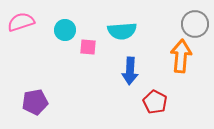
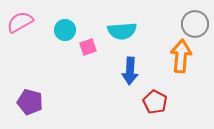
pink semicircle: moved 1 px left; rotated 12 degrees counterclockwise
pink square: rotated 24 degrees counterclockwise
purple pentagon: moved 5 px left; rotated 25 degrees clockwise
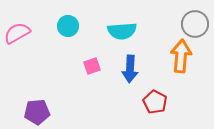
pink semicircle: moved 3 px left, 11 px down
cyan circle: moved 3 px right, 4 px up
pink square: moved 4 px right, 19 px down
blue arrow: moved 2 px up
purple pentagon: moved 7 px right, 10 px down; rotated 20 degrees counterclockwise
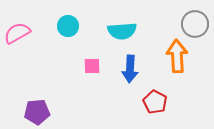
orange arrow: moved 4 px left; rotated 8 degrees counterclockwise
pink square: rotated 18 degrees clockwise
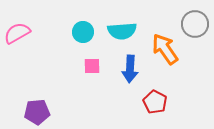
cyan circle: moved 15 px right, 6 px down
orange arrow: moved 12 px left, 7 px up; rotated 32 degrees counterclockwise
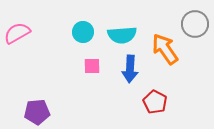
cyan semicircle: moved 4 px down
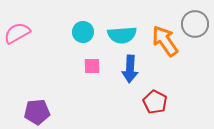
orange arrow: moved 8 px up
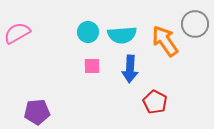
cyan circle: moved 5 px right
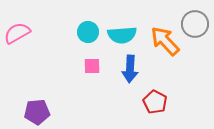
orange arrow: rotated 8 degrees counterclockwise
